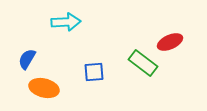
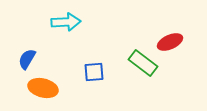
orange ellipse: moved 1 px left
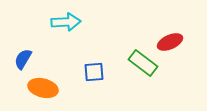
blue semicircle: moved 4 px left
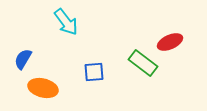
cyan arrow: rotated 56 degrees clockwise
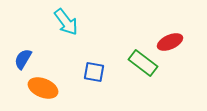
blue square: rotated 15 degrees clockwise
orange ellipse: rotated 8 degrees clockwise
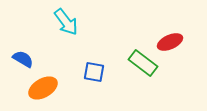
blue semicircle: rotated 90 degrees clockwise
orange ellipse: rotated 52 degrees counterclockwise
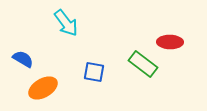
cyan arrow: moved 1 px down
red ellipse: rotated 25 degrees clockwise
green rectangle: moved 1 px down
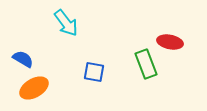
red ellipse: rotated 10 degrees clockwise
green rectangle: moved 3 px right; rotated 32 degrees clockwise
orange ellipse: moved 9 px left
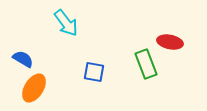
orange ellipse: rotated 28 degrees counterclockwise
